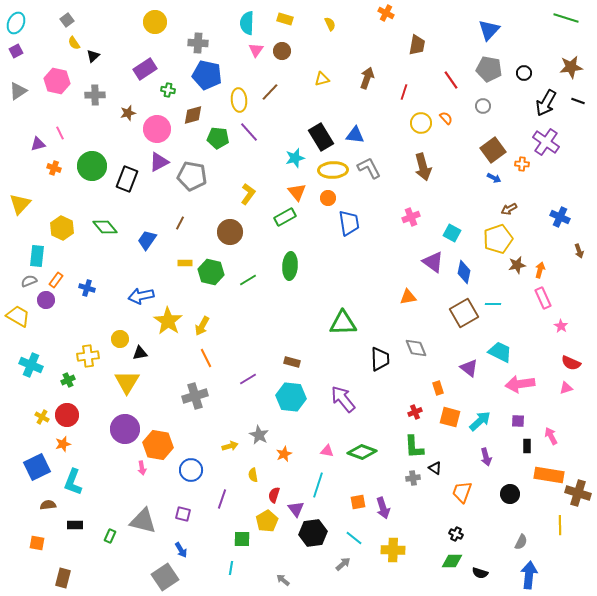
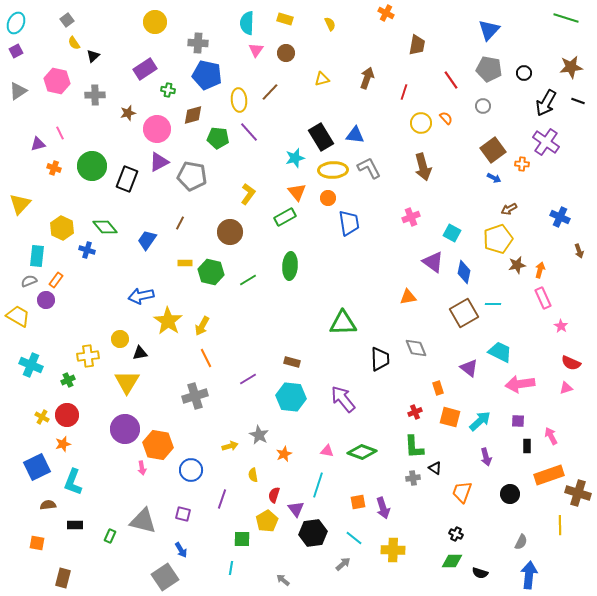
brown circle at (282, 51): moved 4 px right, 2 px down
blue cross at (87, 288): moved 38 px up
orange rectangle at (549, 475): rotated 28 degrees counterclockwise
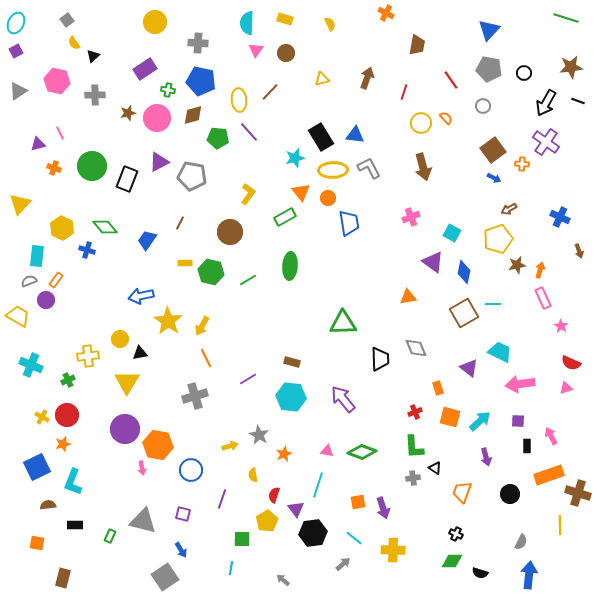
blue pentagon at (207, 75): moved 6 px left, 6 px down
pink circle at (157, 129): moved 11 px up
orange triangle at (297, 192): moved 4 px right
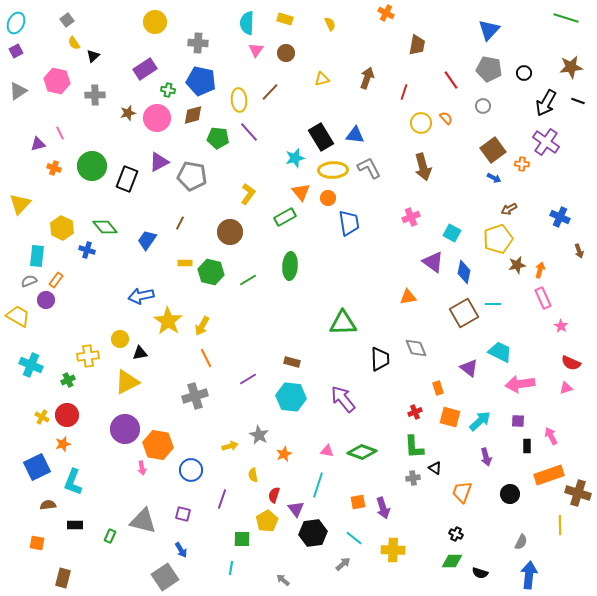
yellow triangle at (127, 382): rotated 32 degrees clockwise
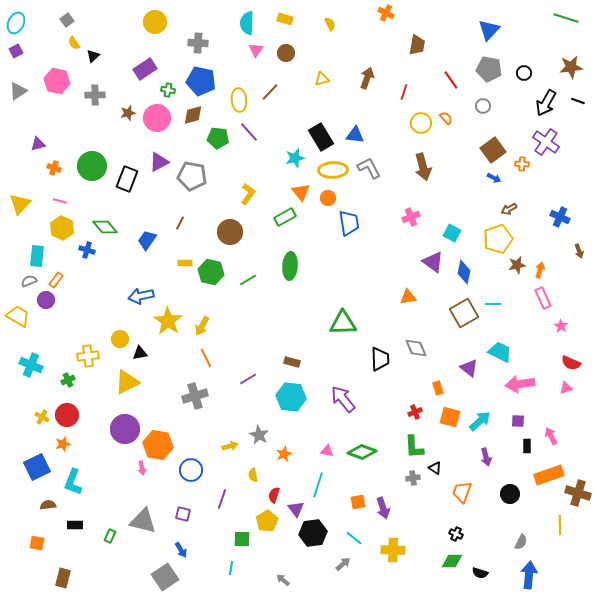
pink line at (60, 133): moved 68 px down; rotated 48 degrees counterclockwise
